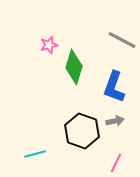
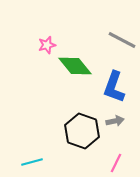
pink star: moved 2 px left
green diamond: moved 1 px right, 1 px up; rotated 56 degrees counterclockwise
cyan line: moved 3 px left, 8 px down
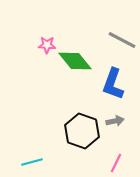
pink star: rotated 18 degrees clockwise
green diamond: moved 5 px up
blue L-shape: moved 1 px left, 3 px up
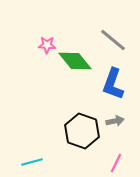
gray line: moved 9 px left; rotated 12 degrees clockwise
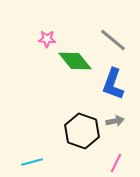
pink star: moved 6 px up
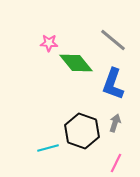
pink star: moved 2 px right, 4 px down
green diamond: moved 1 px right, 2 px down
gray arrow: moved 2 px down; rotated 60 degrees counterclockwise
cyan line: moved 16 px right, 14 px up
